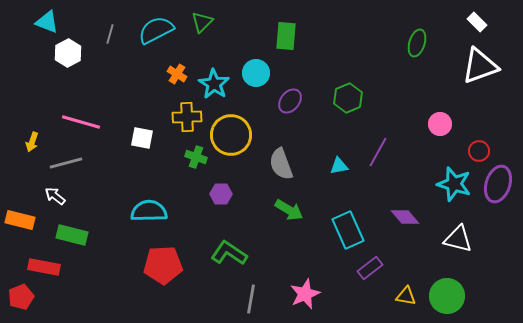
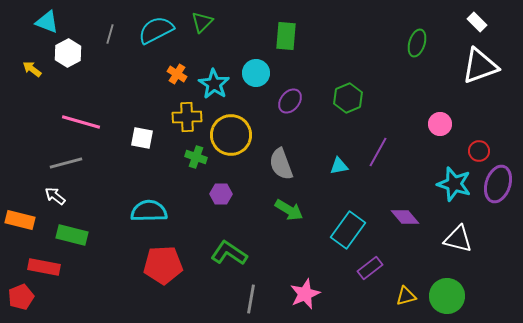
yellow arrow at (32, 142): moved 73 px up; rotated 108 degrees clockwise
cyan rectangle at (348, 230): rotated 60 degrees clockwise
yellow triangle at (406, 296): rotated 25 degrees counterclockwise
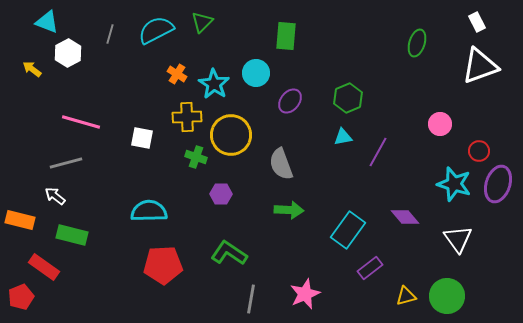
white rectangle at (477, 22): rotated 18 degrees clockwise
cyan triangle at (339, 166): moved 4 px right, 29 px up
green arrow at (289, 210): rotated 28 degrees counterclockwise
white triangle at (458, 239): rotated 40 degrees clockwise
red rectangle at (44, 267): rotated 24 degrees clockwise
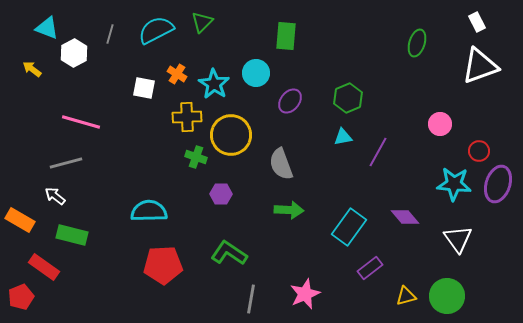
cyan triangle at (47, 22): moved 6 px down
white hexagon at (68, 53): moved 6 px right
white square at (142, 138): moved 2 px right, 50 px up
cyan star at (454, 184): rotated 12 degrees counterclockwise
orange rectangle at (20, 220): rotated 16 degrees clockwise
cyan rectangle at (348, 230): moved 1 px right, 3 px up
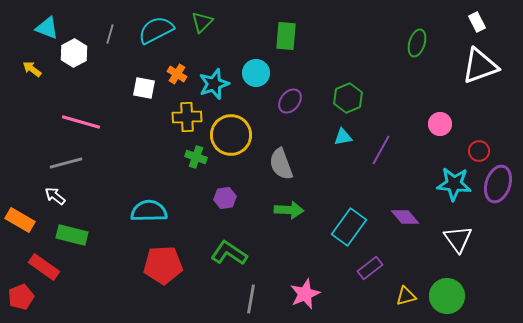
cyan star at (214, 84): rotated 20 degrees clockwise
purple line at (378, 152): moved 3 px right, 2 px up
purple hexagon at (221, 194): moved 4 px right, 4 px down; rotated 10 degrees counterclockwise
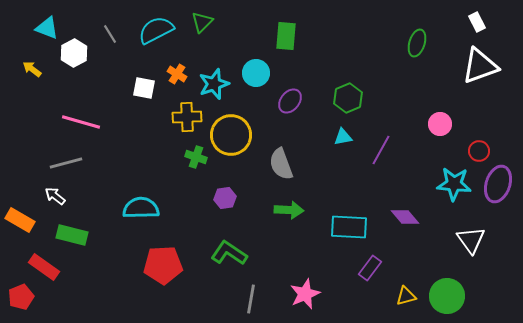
gray line at (110, 34): rotated 48 degrees counterclockwise
cyan semicircle at (149, 211): moved 8 px left, 3 px up
cyan rectangle at (349, 227): rotated 57 degrees clockwise
white triangle at (458, 239): moved 13 px right, 1 px down
purple rectangle at (370, 268): rotated 15 degrees counterclockwise
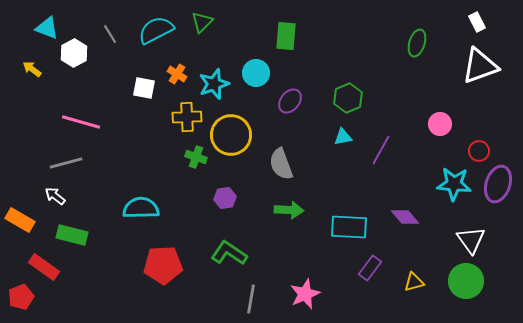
yellow triangle at (406, 296): moved 8 px right, 14 px up
green circle at (447, 296): moved 19 px right, 15 px up
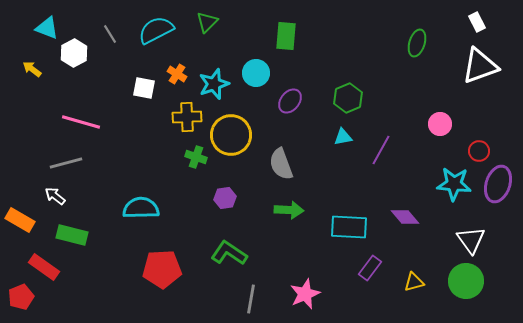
green triangle at (202, 22): moved 5 px right
red pentagon at (163, 265): moved 1 px left, 4 px down
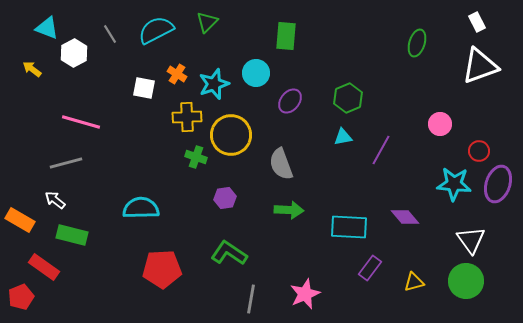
white arrow at (55, 196): moved 4 px down
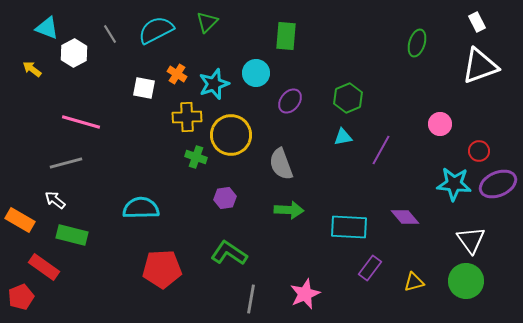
purple ellipse at (498, 184): rotated 48 degrees clockwise
